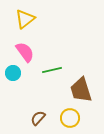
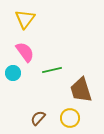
yellow triangle: rotated 15 degrees counterclockwise
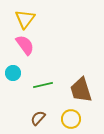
pink semicircle: moved 7 px up
green line: moved 9 px left, 15 px down
yellow circle: moved 1 px right, 1 px down
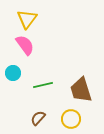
yellow triangle: moved 2 px right
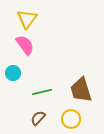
green line: moved 1 px left, 7 px down
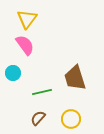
brown trapezoid: moved 6 px left, 12 px up
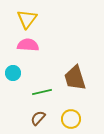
pink semicircle: moved 3 px right; rotated 50 degrees counterclockwise
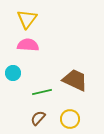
brown trapezoid: moved 2 px down; rotated 132 degrees clockwise
yellow circle: moved 1 px left
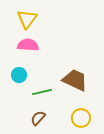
cyan circle: moved 6 px right, 2 px down
yellow circle: moved 11 px right, 1 px up
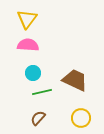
cyan circle: moved 14 px right, 2 px up
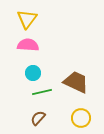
brown trapezoid: moved 1 px right, 2 px down
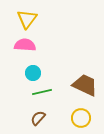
pink semicircle: moved 3 px left
brown trapezoid: moved 9 px right, 3 px down
